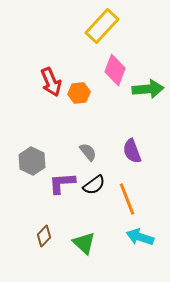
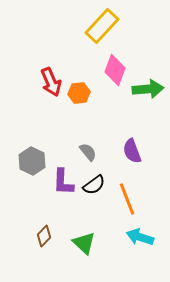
purple L-shape: moved 1 px right, 1 px up; rotated 84 degrees counterclockwise
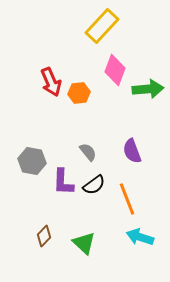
gray hexagon: rotated 16 degrees counterclockwise
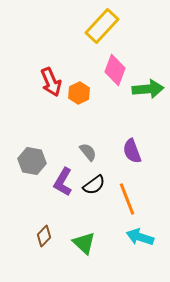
orange hexagon: rotated 20 degrees counterclockwise
purple L-shape: rotated 28 degrees clockwise
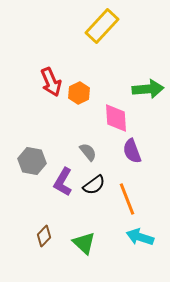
pink diamond: moved 1 px right, 48 px down; rotated 24 degrees counterclockwise
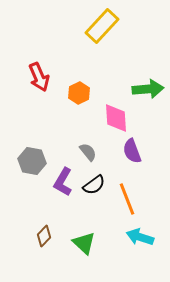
red arrow: moved 12 px left, 5 px up
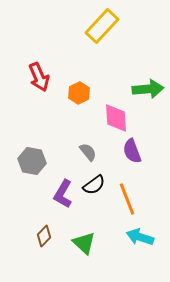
purple L-shape: moved 12 px down
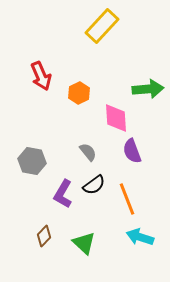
red arrow: moved 2 px right, 1 px up
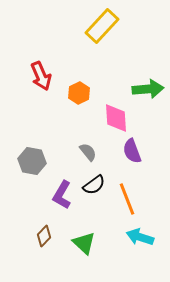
purple L-shape: moved 1 px left, 1 px down
